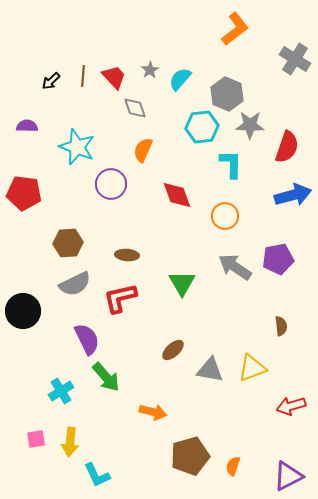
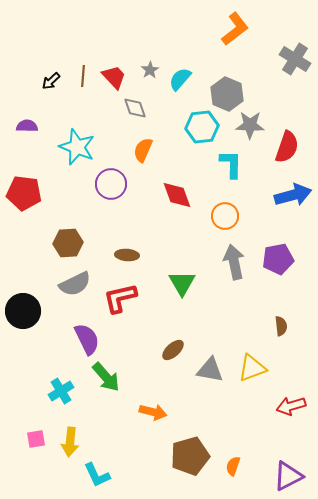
gray arrow at (235, 267): moved 1 px left, 5 px up; rotated 44 degrees clockwise
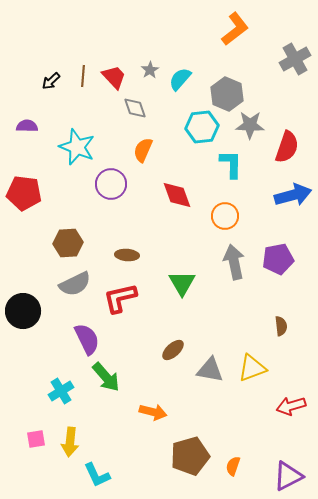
gray cross at (295, 59): rotated 28 degrees clockwise
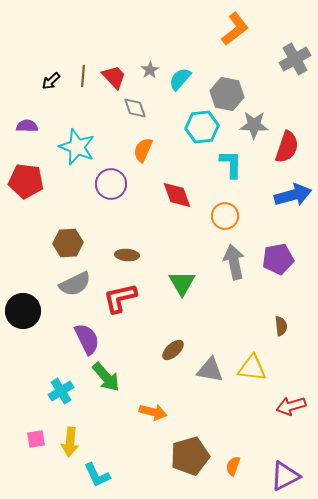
gray hexagon at (227, 94): rotated 12 degrees counterclockwise
gray star at (250, 125): moved 4 px right
red pentagon at (24, 193): moved 2 px right, 12 px up
yellow triangle at (252, 368): rotated 28 degrees clockwise
purple triangle at (288, 476): moved 3 px left
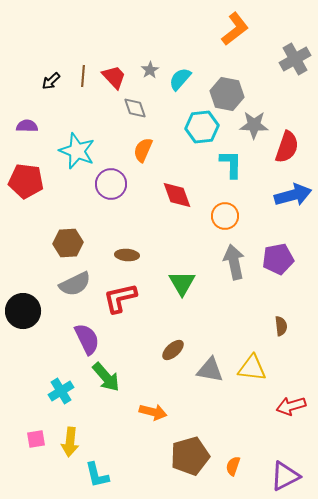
cyan star at (77, 147): moved 4 px down
cyan L-shape at (97, 475): rotated 12 degrees clockwise
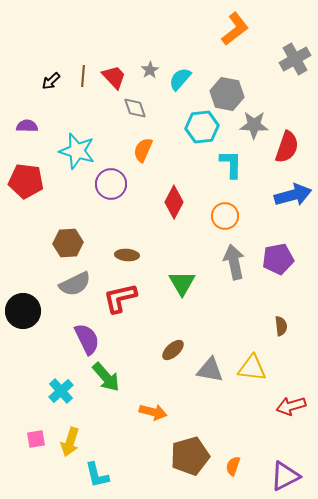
cyan star at (77, 151): rotated 6 degrees counterclockwise
red diamond at (177, 195): moved 3 px left, 7 px down; rotated 48 degrees clockwise
cyan cross at (61, 391): rotated 10 degrees counterclockwise
yellow arrow at (70, 442): rotated 12 degrees clockwise
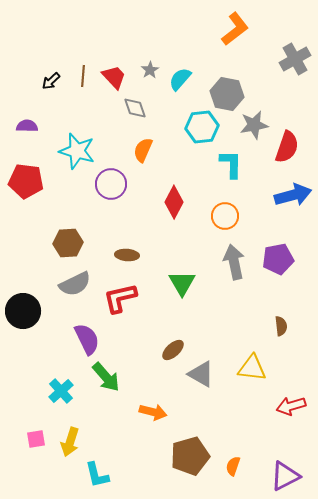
gray star at (254, 125): rotated 12 degrees counterclockwise
gray triangle at (210, 370): moved 9 px left, 4 px down; rotated 20 degrees clockwise
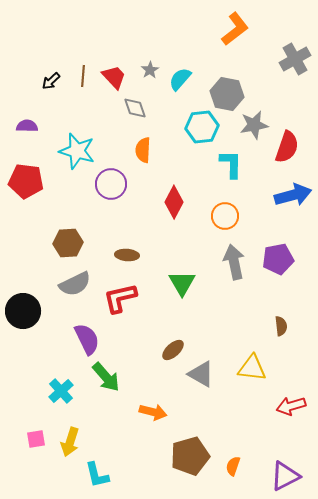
orange semicircle at (143, 150): rotated 20 degrees counterclockwise
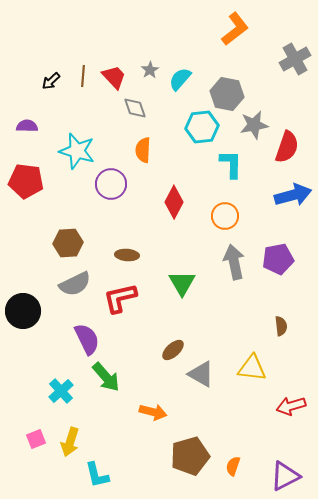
pink square at (36, 439): rotated 12 degrees counterclockwise
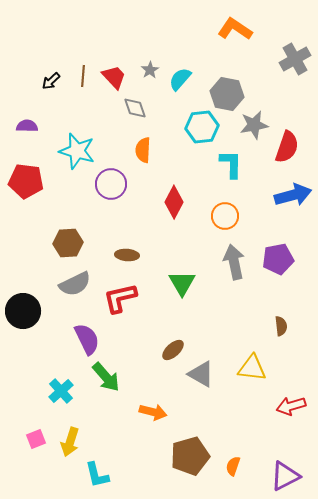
orange L-shape at (235, 29): rotated 108 degrees counterclockwise
